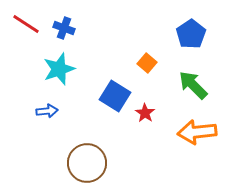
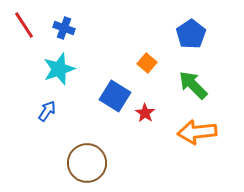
red line: moved 2 px left, 1 px down; rotated 24 degrees clockwise
blue arrow: rotated 50 degrees counterclockwise
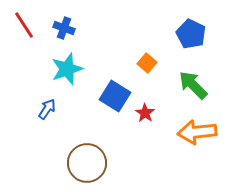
blue pentagon: rotated 12 degrees counterclockwise
cyan star: moved 8 px right
blue arrow: moved 2 px up
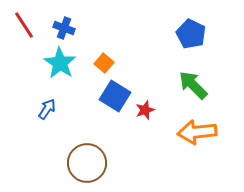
orange square: moved 43 px left
cyan star: moved 7 px left, 6 px up; rotated 20 degrees counterclockwise
red star: moved 3 px up; rotated 18 degrees clockwise
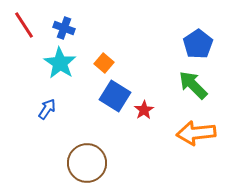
blue pentagon: moved 7 px right, 10 px down; rotated 12 degrees clockwise
red star: moved 1 px left; rotated 12 degrees counterclockwise
orange arrow: moved 1 px left, 1 px down
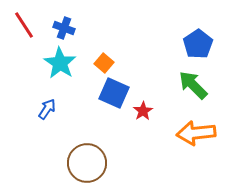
blue square: moved 1 px left, 3 px up; rotated 8 degrees counterclockwise
red star: moved 1 px left, 1 px down
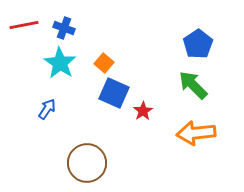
red line: rotated 68 degrees counterclockwise
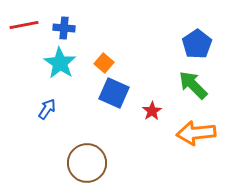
blue cross: rotated 15 degrees counterclockwise
blue pentagon: moved 1 px left
red star: moved 9 px right
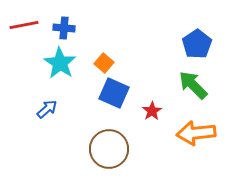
blue arrow: rotated 15 degrees clockwise
brown circle: moved 22 px right, 14 px up
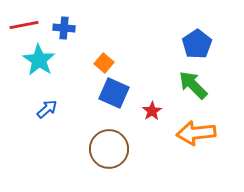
cyan star: moved 21 px left, 3 px up
